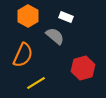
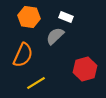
orange hexagon: moved 1 px right, 1 px down; rotated 20 degrees counterclockwise
gray semicircle: rotated 84 degrees counterclockwise
red hexagon: moved 2 px right, 1 px down
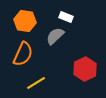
orange hexagon: moved 4 px left, 4 px down
orange semicircle: moved 1 px up
red hexagon: rotated 10 degrees counterclockwise
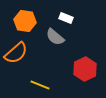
white rectangle: moved 1 px down
gray semicircle: moved 1 px down; rotated 96 degrees counterclockwise
orange semicircle: moved 7 px left, 1 px up; rotated 25 degrees clockwise
yellow line: moved 4 px right, 2 px down; rotated 54 degrees clockwise
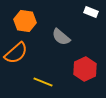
white rectangle: moved 25 px right, 6 px up
gray semicircle: moved 6 px right
yellow line: moved 3 px right, 3 px up
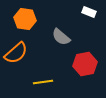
white rectangle: moved 2 px left
orange hexagon: moved 2 px up
red hexagon: moved 5 px up; rotated 15 degrees clockwise
yellow line: rotated 30 degrees counterclockwise
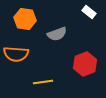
white rectangle: rotated 16 degrees clockwise
gray semicircle: moved 4 px left, 3 px up; rotated 60 degrees counterclockwise
orange semicircle: moved 1 px down; rotated 45 degrees clockwise
red hexagon: rotated 10 degrees counterclockwise
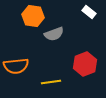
orange hexagon: moved 8 px right, 3 px up
gray semicircle: moved 3 px left
orange semicircle: moved 12 px down; rotated 10 degrees counterclockwise
yellow line: moved 8 px right
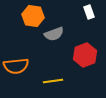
white rectangle: rotated 32 degrees clockwise
red hexagon: moved 9 px up
yellow line: moved 2 px right, 1 px up
